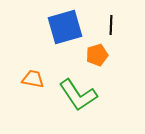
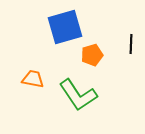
black line: moved 20 px right, 19 px down
orange pentagon: moved 5 px left
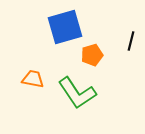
black line: moved 3 px up; rotated 12 degrees clockwise
green L-shape: moved 1 px left, 2 px up
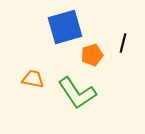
black line: moved 8 px left, 2 px down
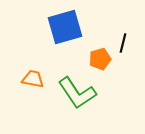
orange pentagon: moved 8 px right, 4 px down
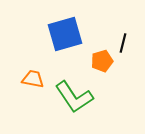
blue square: moved 7 px down
orange pentagon: moved 2 px right, 2 px down
green L-shape: moved 3 px left, 4 px down
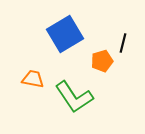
blue square: rotated 15 degrees counterclockwise
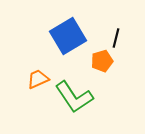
blue square: moved 3 px right, 2 px down
black line: moved 7 px left, 5 px up
orange trapezoid: moved 5 px right; rotated 35 degrees counterclockwise
